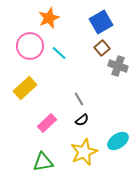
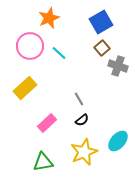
cyan ellipse: rotated 15 degrees counterclockwise
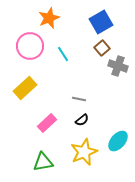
cyan line: moved 4 px right, 1 px down; rotated 14 degrees clockwise
gray line: rotated 48 degrees counterclockwise
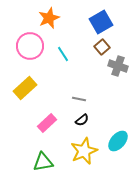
brown square: moved 1 px up
yellow star: moved 1 px up
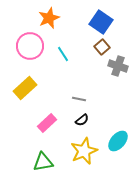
blue square: rotated 25 degrees counterclockwise
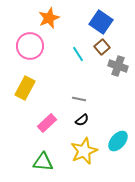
cyan line: moved 15 px right
yellow rectangle: rotated 20 degrees counterclockwise
green triangle: rotated 15 degrees clockwise
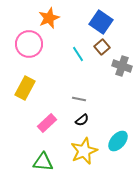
pink circle: moved 1 px left, 2 px up
gray cross: moved 4 px right
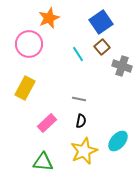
blue square: rotated 20 degrees clockwise
black semicircle: moved 1 px left, 1 px down; rotated 40 degrees counterclockwise
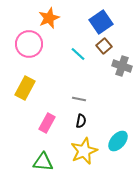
brown square: moved 2 px right, 1 px up
cyan line: rotated 14 degrees counterclockwise
pink rectangle: rotated 18 degrees counterclockwise
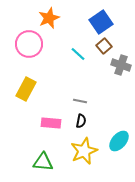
gray cross: moved 1 px left, 1 px up
yellow rectangle: moved 1 px right, 1 px down
gray line: moved 1 px right, 2 px down
pink rectangle: moved 4 px right; rotated 66 degrees clockwise
cyan ellipse: moved 1 px right
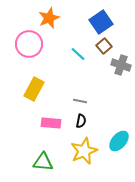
yellow rectangle: moved 8 px right
